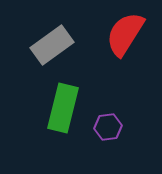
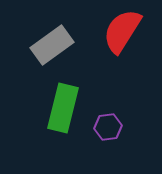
red semicircle: moved 3 px left, 3 px up
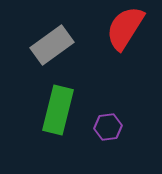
red semicircle: moved 3 px right, 3 px up
green rectangle: moved 5 px left, 2 px down
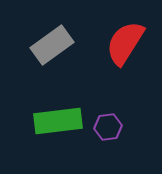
red semicircle: moved 15 px down
green rectangle: moved 11 px down; rotated 69 degrees clockwise
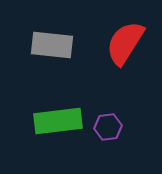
gray rectangle: rotated 42 degrees clockwise
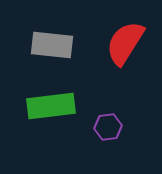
green rectangle: moved 7 px left, 15 px up
